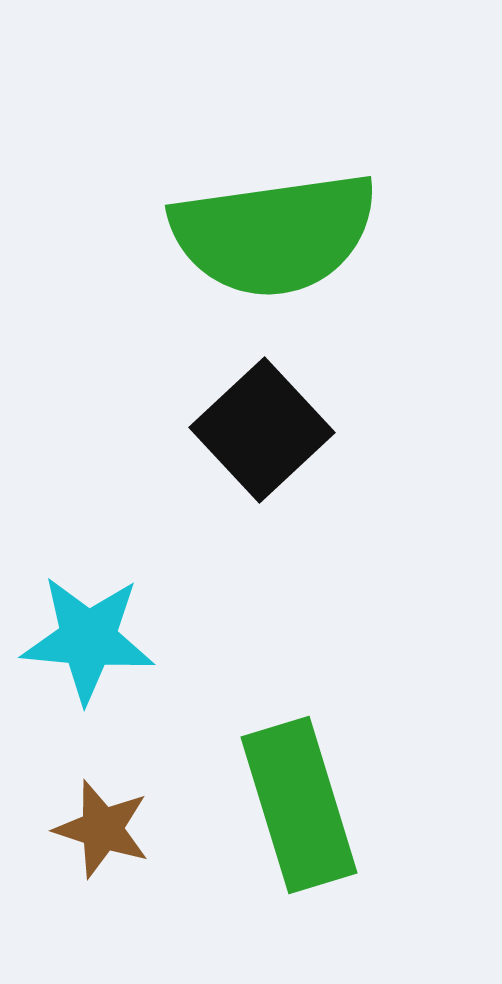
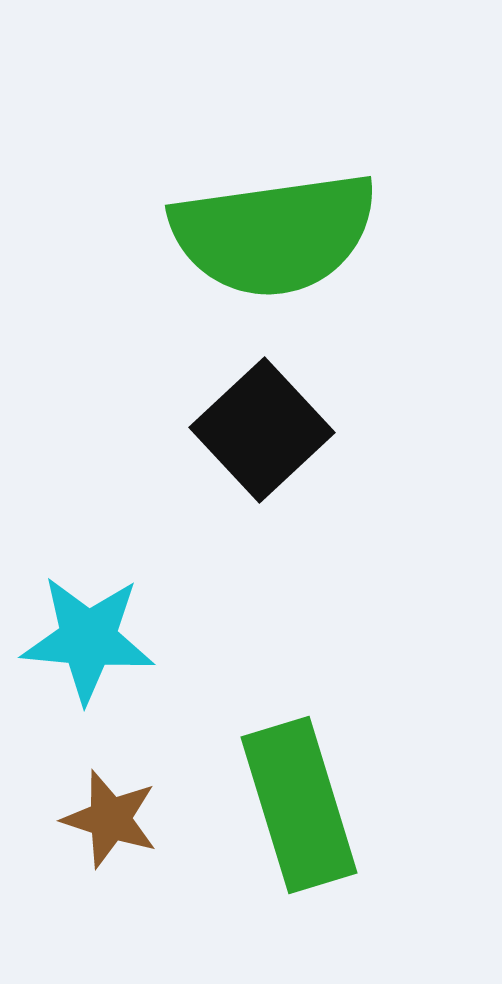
brown star: moved 8 px right, 10 px up
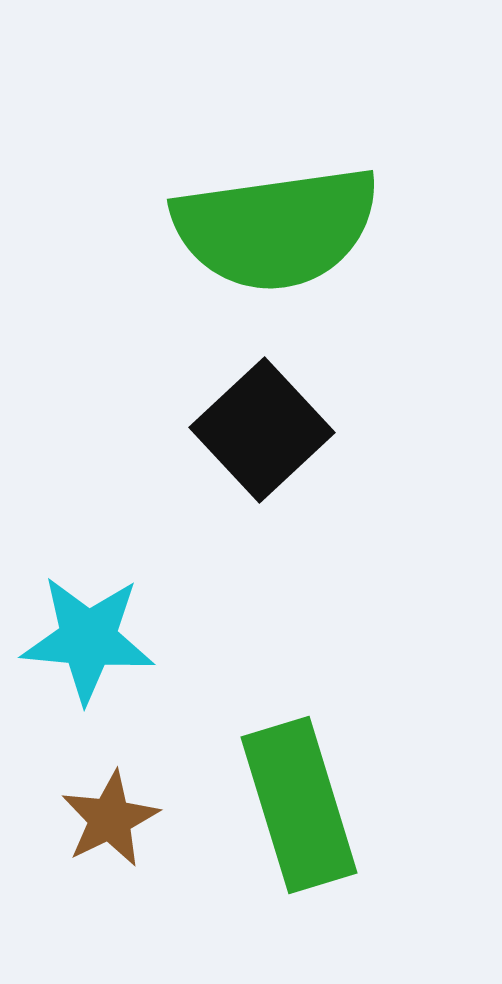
green semicircle: moved 2 px right, 6 px up
brown star: rotated 28 degrees clockwise
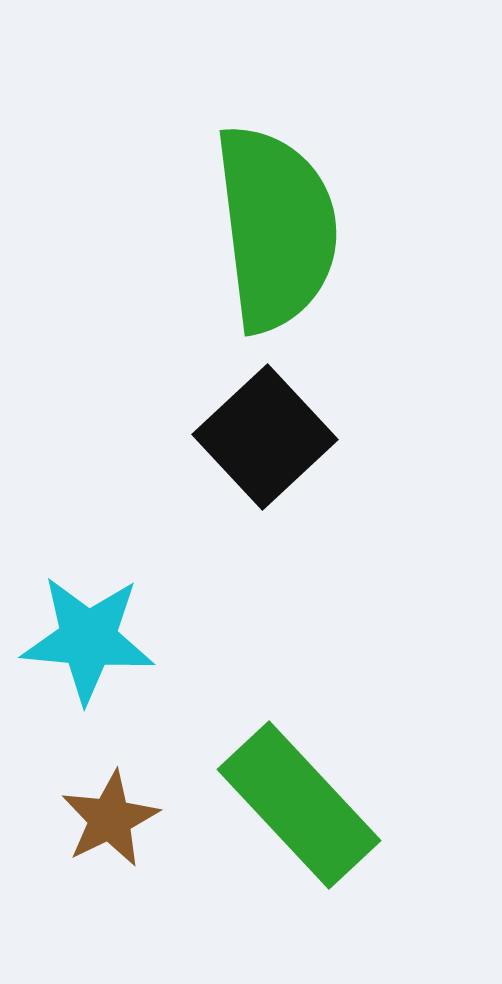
green semicircle: rotated 89 degrees counterclockwise
black square: moved 3 px right, 7 px down
green rectangle: rotated 26 degrees counterclockwise
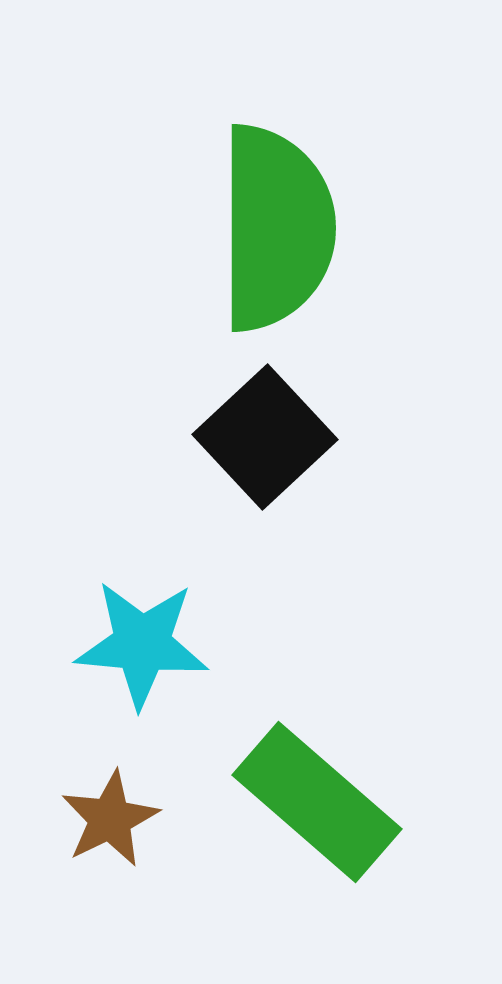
green semicircle: rotated 7 degrees clockwise
cyan star: moved 54 px right, 5 px down
green rectangle: moved 18 px right, 3 px up; rotated 6 degrees counterclockwise
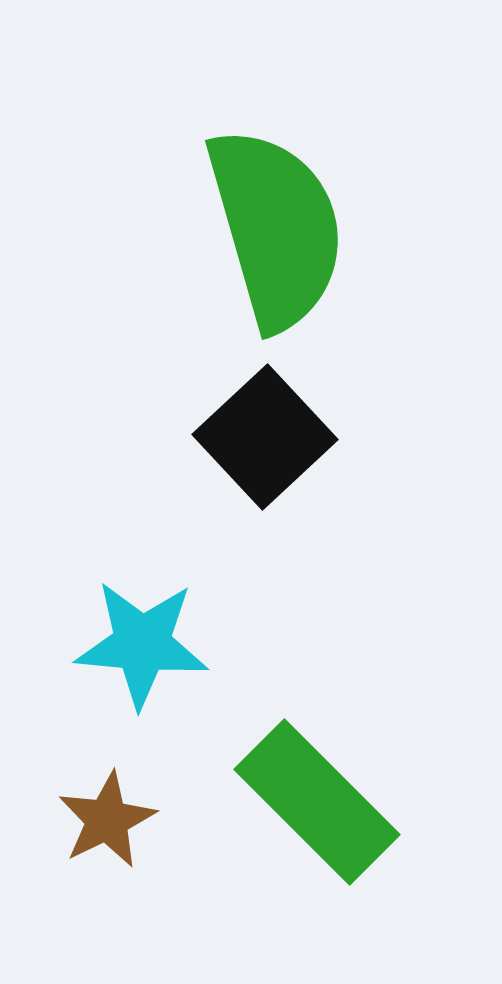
green semicircle: rotated 16 degrees counterclockwise
green rectangle: rotated 4 degrees clockwise
brown star: moved 3 px left, 1 px down
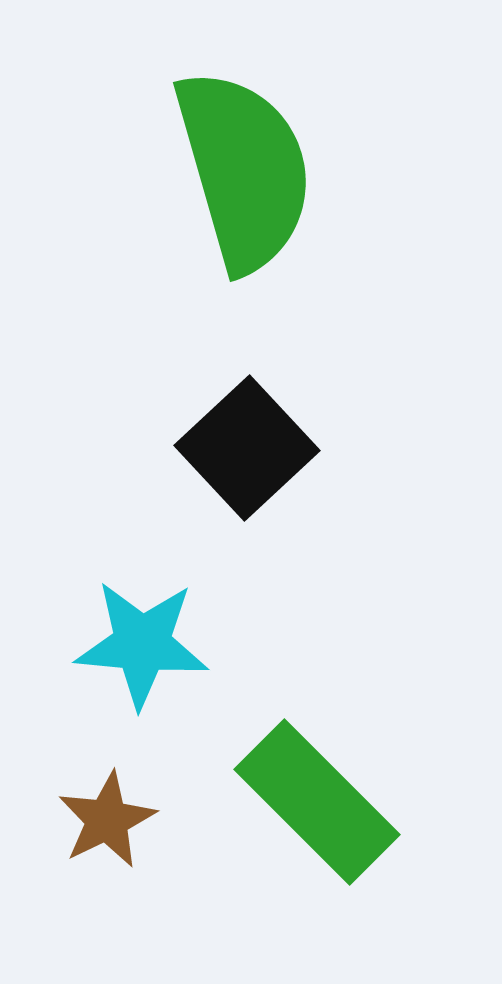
green semicircle: moved 32 px left, 58 px up
black square: moved 18 px left, 11 px down
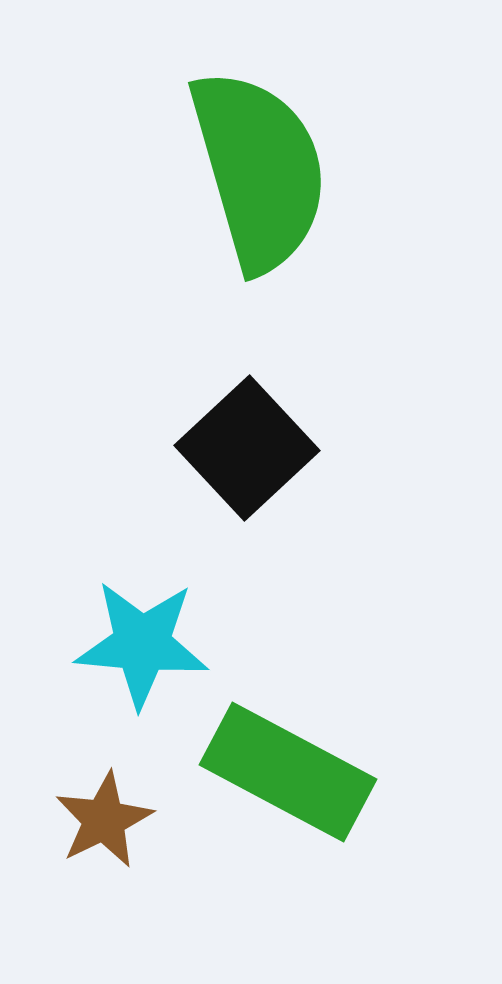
green semicircle: moved 15 px right
green rectangle: moved 29 px left, 30 px up; rotated 17 degrees counterclockwise
brown star: moved 3 px left
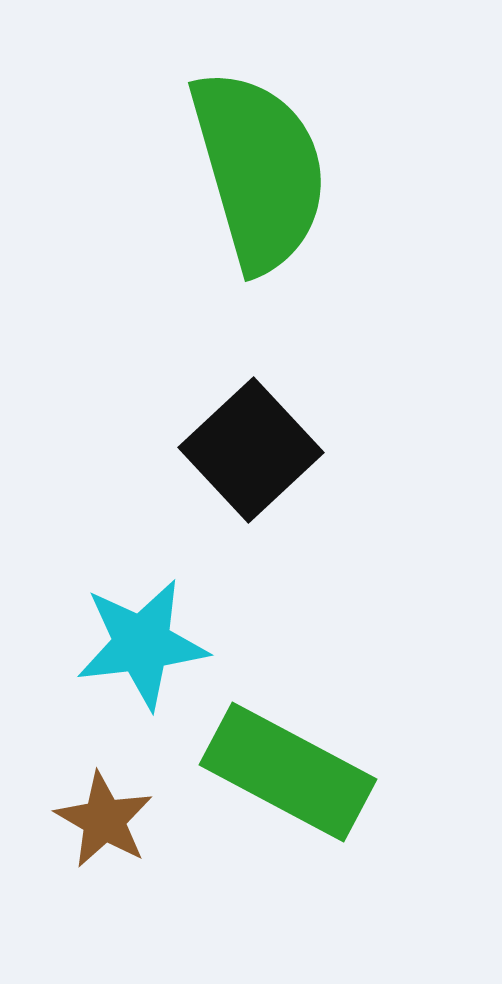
black square: moved 4 px right, 2 px down
cyan star: rotated 12 degrees counterclockwise
brown star: rotated 16 degrees counterclockwise
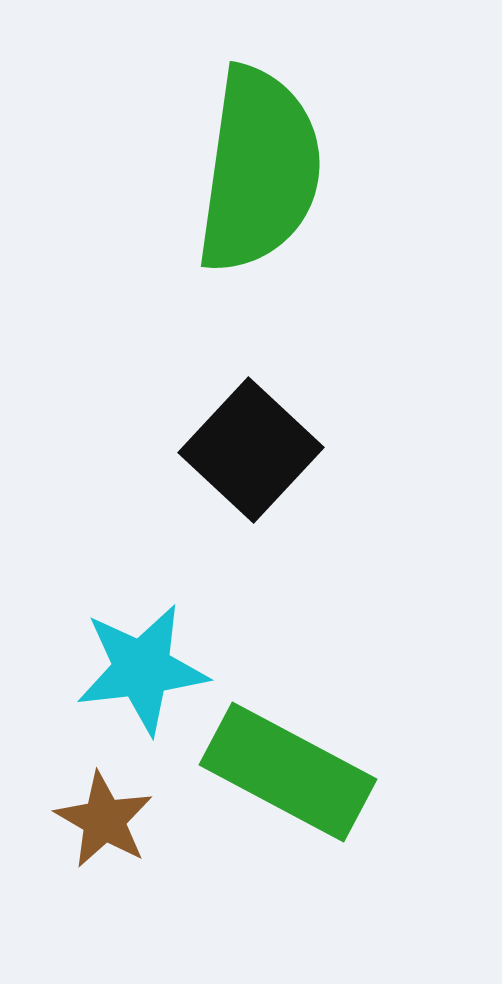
green semicircle: rotated 24 degrees clockwise
black square: rotated 4 degrees counterclockwise
cyan star: moved 25 px down
